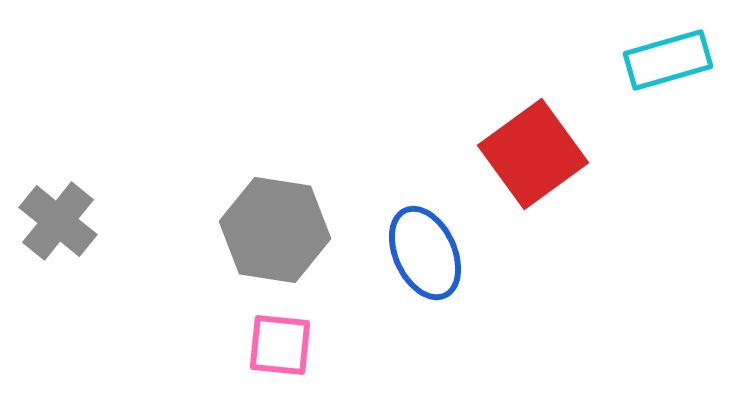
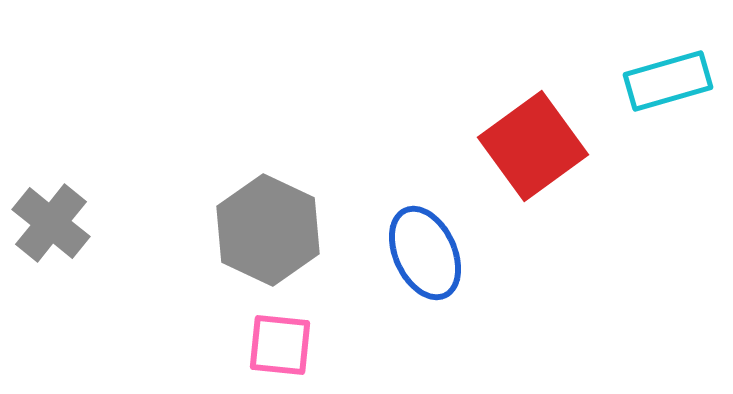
cyan rectangle: moved 21 px down
red square: moved 8 px up
gray cross: moved 7 px left, 2 px down
gray hexagon: moved 7 px left; rotated 16 degrees clockwise
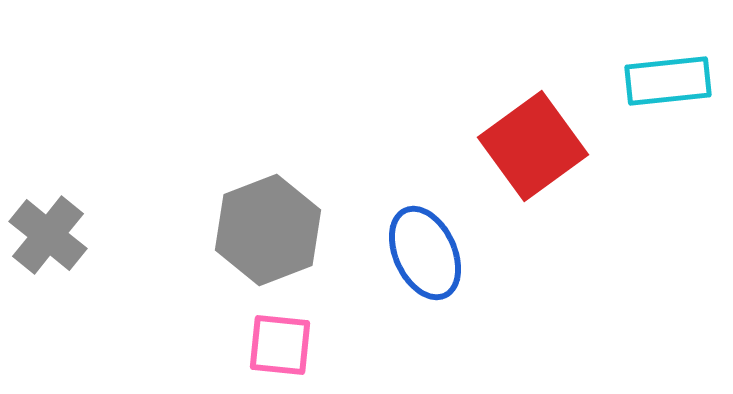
cyan rectangle: rotated 10 degrees clockwise
gray cross: moved 3 px left, 12 px down
gray hexagon: rotated 14 degrees clockwise
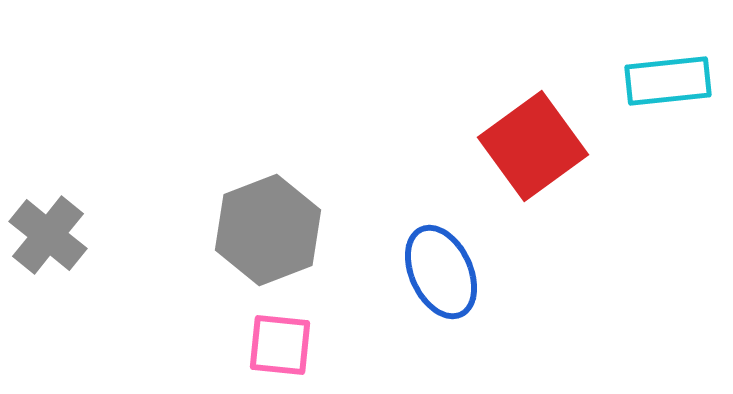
blue ellipse: moved 16 px right, 19 px down
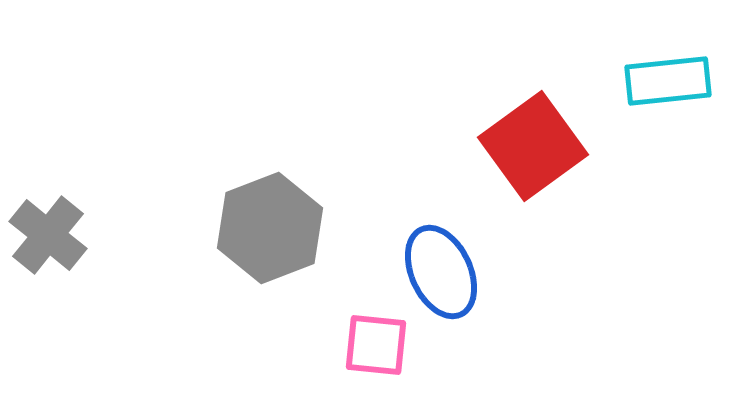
gray hexagon: moved 2 px right, 2 px up
pink square: moved 96 px right
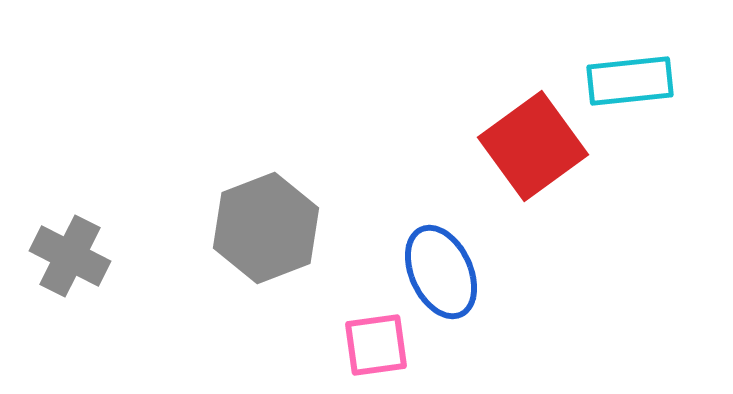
cyan rectangle: moved 38 px left
gray hexagon: moved 4 px left
gray cross: moved 22 px right, 21 px down; rotated 12 degrees counterclockwise
pink square: rotated 14 degrees counterclockwise
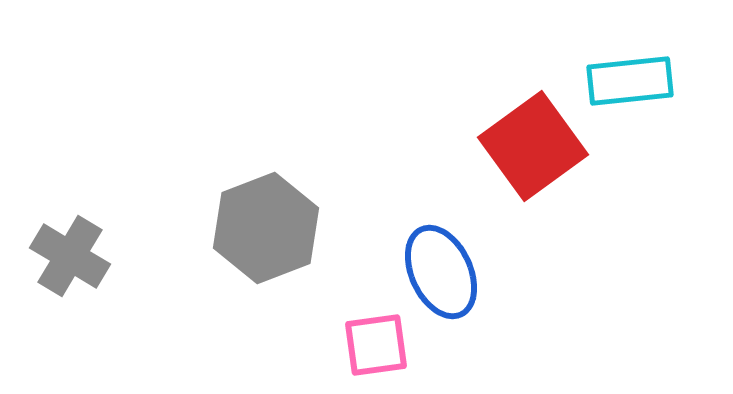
gray cross: rotated 4 degrees clockwise
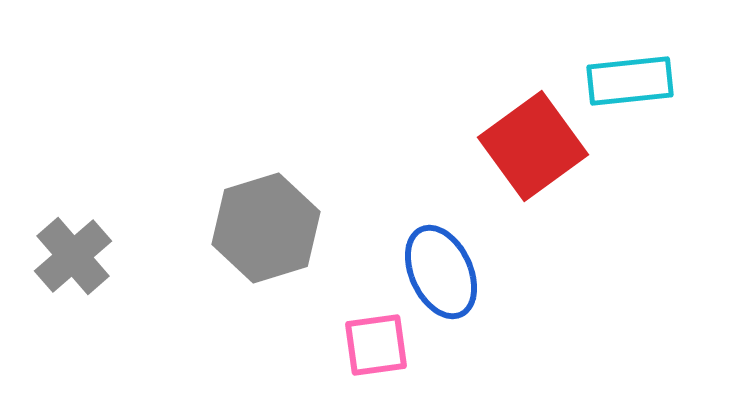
gray hexagon: rotated 4 degrees clockwise
gray cross: moved 3 px right; rotated 18 degrees clockwise
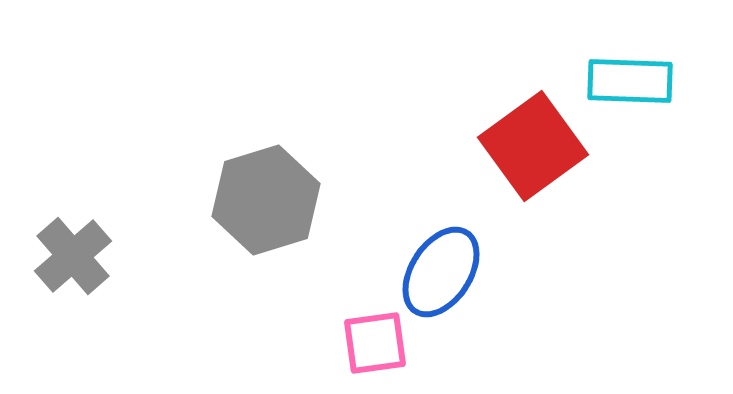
cyan rectangle: rotated 8 degrees clockwise
gray hexagon: moved 28 px up
blue ellipse: rotated 58 degrees clockwise
pink square: moved 1 px left, 2 px up
